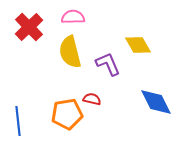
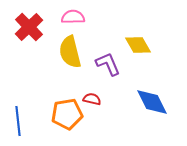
blue diamond: moved 4 px left
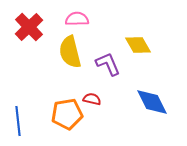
pink semicircle: moved 4 px right, 2 px down
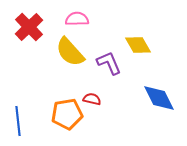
yellow semicircle: rotated 28 degrees counterclockwise
purple L-shape: moved 1 px right, 1 px up
blue diamond: moved 7 px right, 4 px up
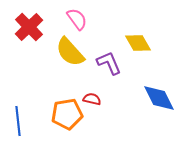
pink semicircle: rotated 55 degrees clockwise
yellow diamond: moved 2 px up
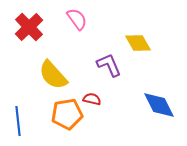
yellow semicircle: moved 17 px left, 23 px down
purple L-shape: moved 2 px down
blue diamond: moved 7 px down
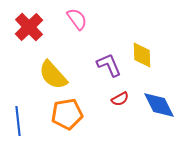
yellow diamond: moved 4 px right, 12 px down; rotated 28 degrees clockwise
red semicircle: moved 28 px right; rotated 138 degrees clockwise
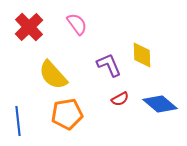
pink semicircle: moved 5 px down
blue diamond: moved 1 px right, 1 px up; rotated 24 degrees counterclockwise
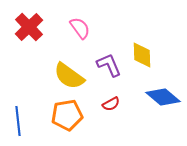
pink semicircle: moved 3 px right, 4 px down
yellow semicircle: moved 16 px right, 1 px down; rotated 12 degrees counterclockwise
red semicircle: moved 9 px left, 5 px down
blue diamond: moved 3 px right, 7 px up
orange pentagon: moved 1 px down
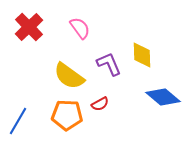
purple L-shape: moved 1 px up
red semicircle: moved 11 px left
orange pentagon: rotated 12 degrees clockwise
blue line: rotated 36 degrees clockwise
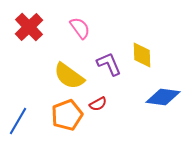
blue diamond: rotated 32 degrees counterclockwise
red semicircle: moved 2 px left
orange pentagon: rotated 24 degrees counterclockwise
